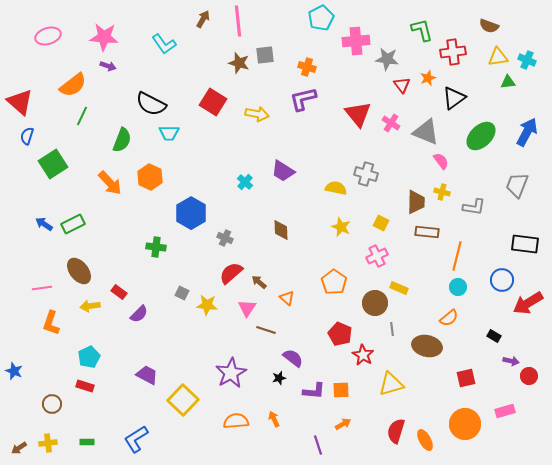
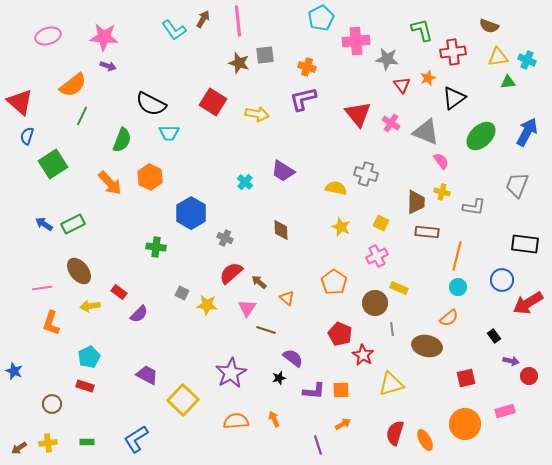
cyan L-shape at (164, 44): moved 10 px right, 14 px up
black rectangle at (494, 336): rotated 24 degrees clockwise
red semicircle at (396, 431): moved 1 px left, 2 px down
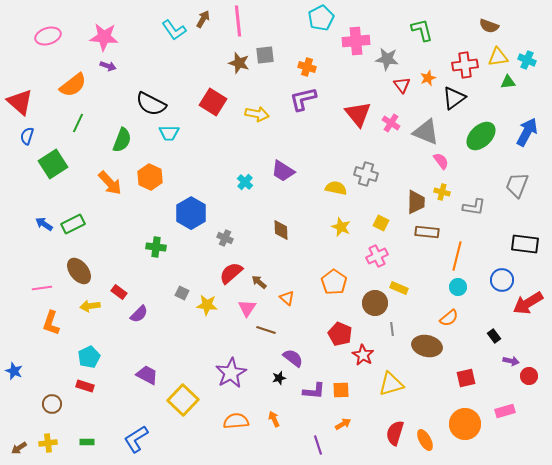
red cross at (453, 52): moved 12 px right, 13 px down
green line at (82, 116): moved 4 px left, 7 px down
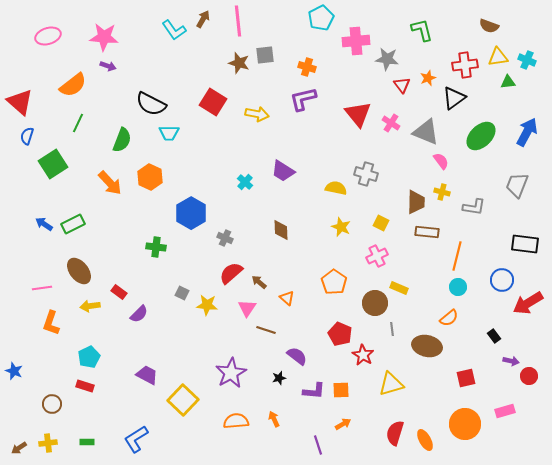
purple semicircle at (293, 358): moved 4 px right, 2 px up
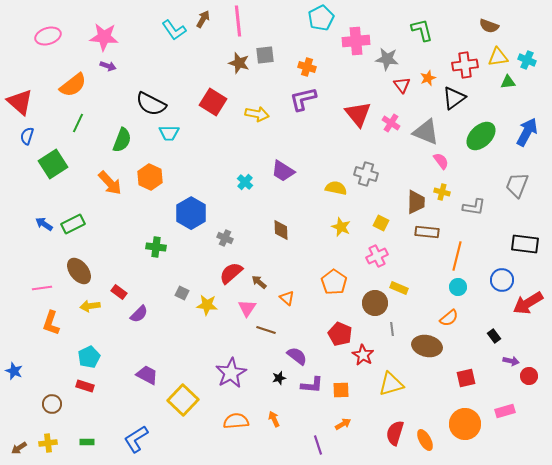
purple L-shape at (314, 391): moved 2 px left, 6 px up
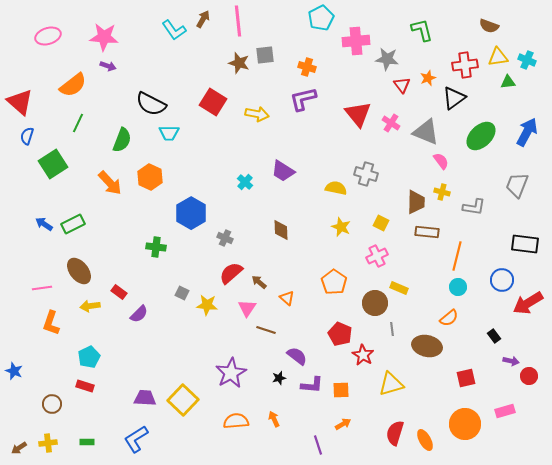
purple trapezoid at (147, 375): moved 2 px left, 23 px down; rotated 25 degrees counterclockwise
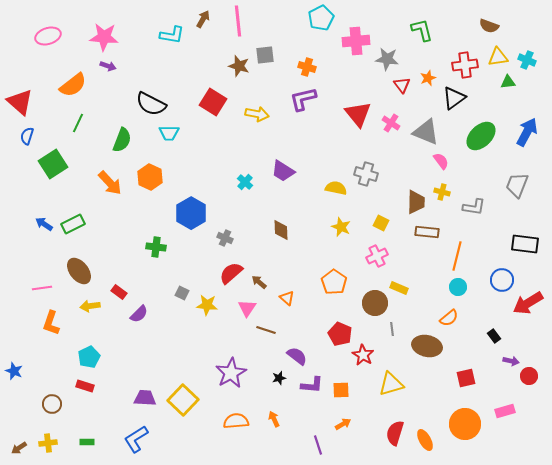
cyan L-shape at (174, 30): moved 2 px left, 5 px down; rotated 45 degrees counterclockwise
brown star at (239, 63): moved 3 px down
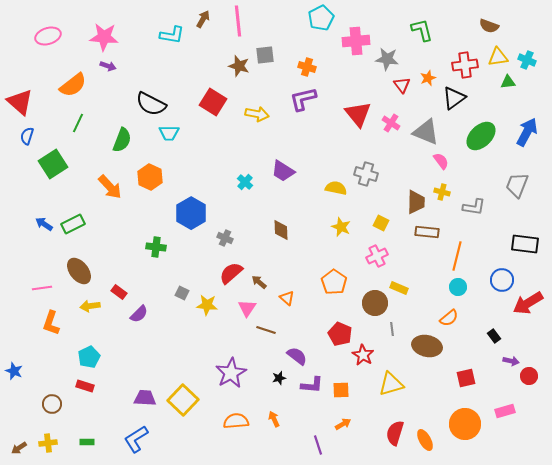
orange arrow at (110, 183): moved 4 px down
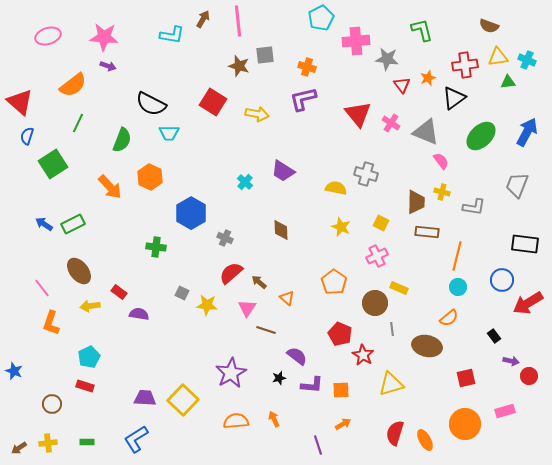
pink line at (42, 288): rotated 60 degrees clockwise
purple semicircle at (139, 314): rotated 126 degrees counterclockwise
